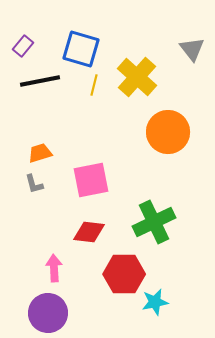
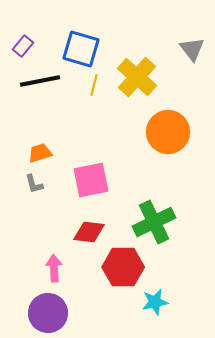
red hexagon: moved 1 px left, 7 px up
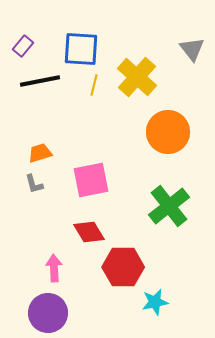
blue square: rotated 12 degrees counterclockwise
green cross: moved 15 px right, 16 px up; rotated 12 degrees counterclockwise
red diamond: rotated 52 degrees clockwise
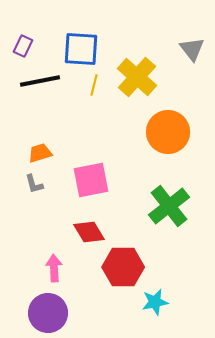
purple rectangle: rotated 15 degrees counterclockwise
